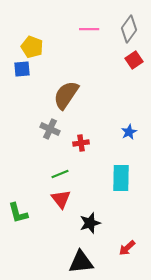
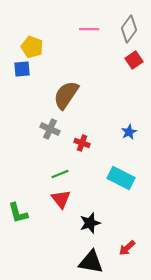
red cross: moved 1 px right; rotated 28 degrees clockwise
cyan rectangle: rotated 64 degrees counterclockwise
black triangle: moved 10 px right; rotated 16 degrees clockwise
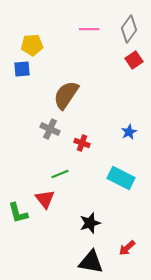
yellow pentagon: moved 2 px up; rotated 25 degrees counterclockwise
red triangle: moved 16 px left
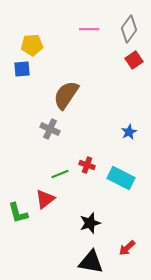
red cross: moved 5 px right, 22 px down
red triangle: rotated 30 degrees clockwise
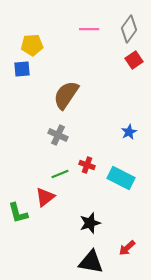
gray cross: moved 8 px right, 6 px down
red triangle: moved 2 px up
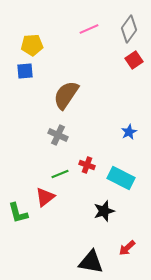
pink line: rotated 24 degrees counterclockwise
blue square: moved 3 px right, 2 px down
black star: moved 14 px right, 12 px up
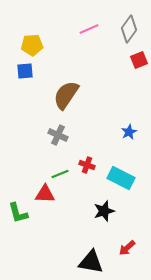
red square: moved 5 px right; rotated 12 degrees clockwise
red triangle: moved 3 px up; rotated 40 degrees clockwise
